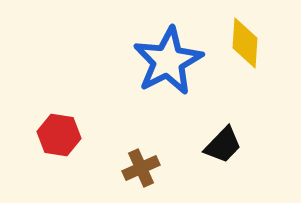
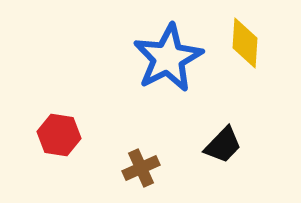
blue star: moved 3 px up
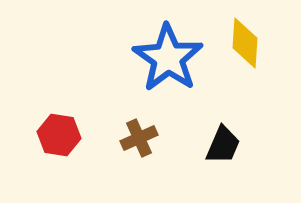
blue star: rotated 10 degrees counterclockwise
black trapezoid: rotated 21 degrees counterclockwise
brown cross: moved 2 px left, 30 px up
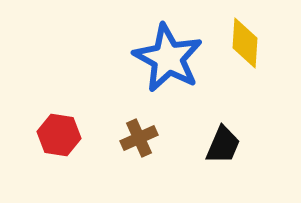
blue star: rotated 6 degrees counterclockwise
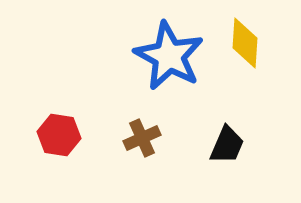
blue star: moved 1 px right, 2 px up
brown cross: moved 3 px right
black trapezoid: moved 4 px right
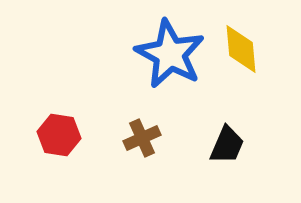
yellow diamond: moved 4 px left, 6 px down; rotated 9 degrees counterclockwise
blue star: moved 1 px right, 2 px up
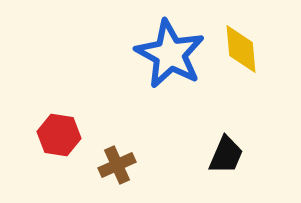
brown cross: moved 25 px left, 27 px down
black trapezoid: moved 1 px left, 10 px down
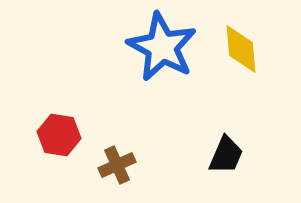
blue star: moved 8 px left, 7 px up
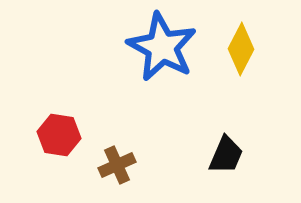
yellow diamond: rotated 33 degrees clockwise
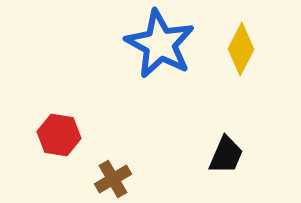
blue star: moved 2 px left, 3 px up
brown cross: moved 4 px left, 14 px down; rotated 6 degrees counterclockwise
